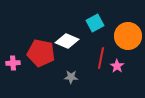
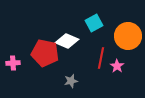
cyan square: moved 1 px left
red pentagon: moved 4 px right
gray star: moved 4 px down; rotated 16 degrees counterclockwise
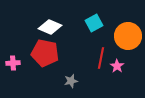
white diamond: moved 17 px left, 14 px up
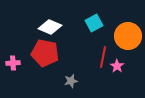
red line: moved 2 px right, 1 px up
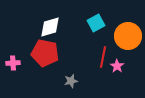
cyan square: moved 2 px right
white diamond: rotated 40 degrees counterclockwise
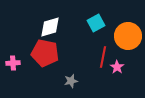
pink star: moved 1 px down
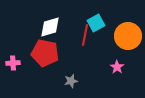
red line: moved 18 px left, 22 px up
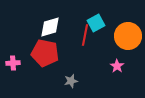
pink star: moved 1 px up
